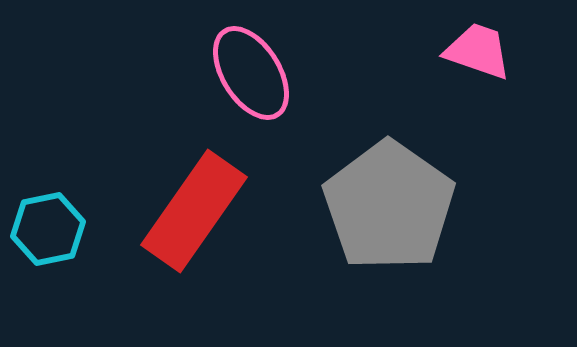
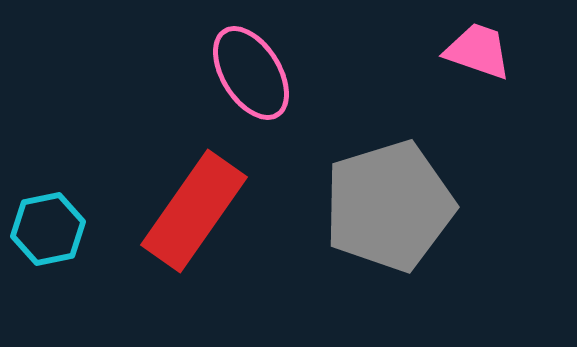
gray pentagon: rotated 20 degrees clockwise
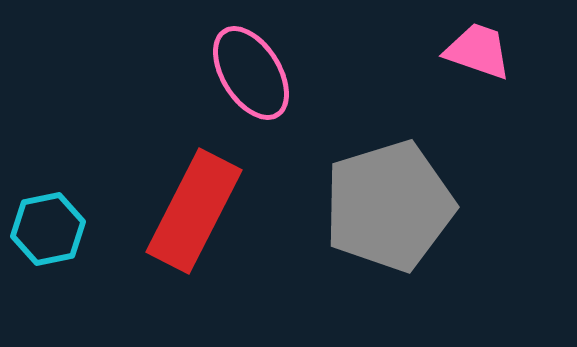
red rectangle: rotated 8 degrees counterclockwise
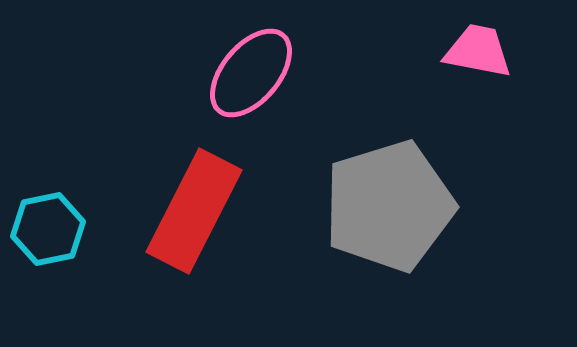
pink trapezoid: rotated 8 degrees counterclockwise
pink ellipse: rotated 72 degrees clockwise
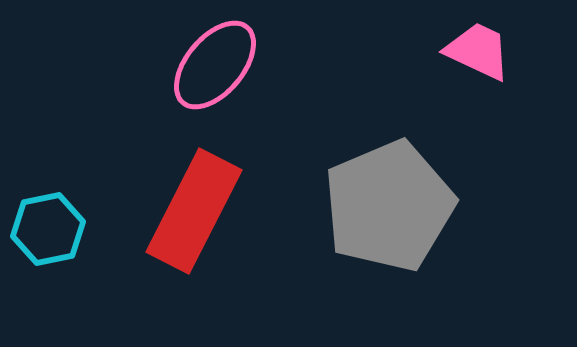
pink trapezoid: rotated 14 degrees clockwise
pink ellipse: moved 36 px left, 8 px up
gray pentagon: rotated 6 degrees counterclockwise
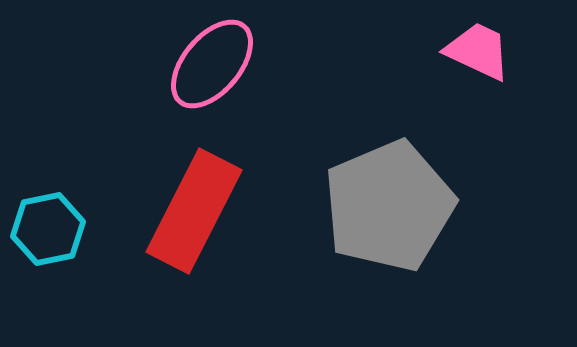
pink ellipse: moved 3 px left, 1 px up
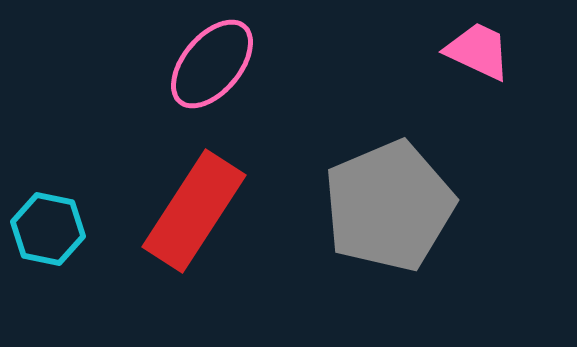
red rectangle: rotated 6 degrees clockwise
cyan hexagon: rotated 24 degrees clockwise
